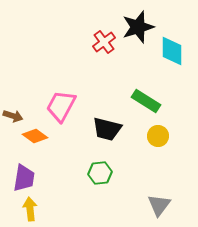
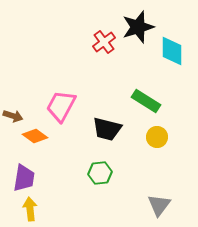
yellow circle: moved 1 px left, 1 px down
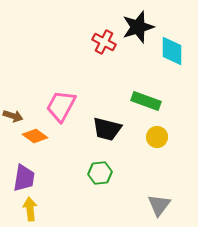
red cross: rotated 25 degrees counterclockwise
green rectangle: rotated 12 degrees counterclockwise
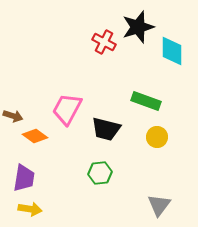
pink trapezoid: moved 6 px right, 3 px down
black trapezoid: moved 1 px left
yellow arrow: rotated 105 degrees clockwise
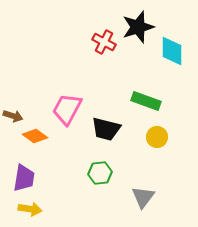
gray triangle: moved 16 px left, 8 px up
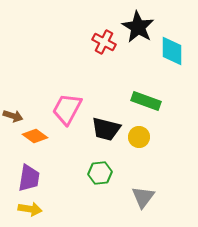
black star: rotated 24 degrees counterclockwise
yellow circle: moved 18 px left
purple trapezoid: moved 5 px right
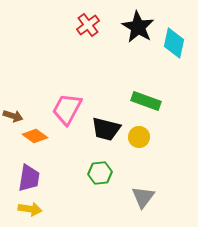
red cross: moved 16 px left, 17 px up; rotated 25 degrees clockwise
cyan diamond: moved 2 px right, 8 px up; rotated 12 degrees clockwise
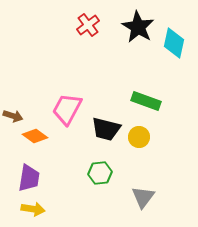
yellow arrow: moved 3 px right
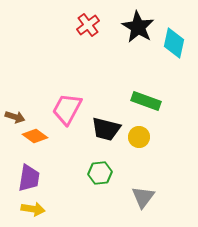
brown arrow: moved 2 px right, 1 px down
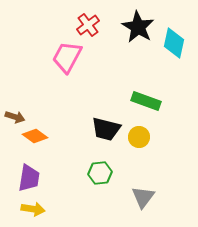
pink trapezoid: moved 52 px up
